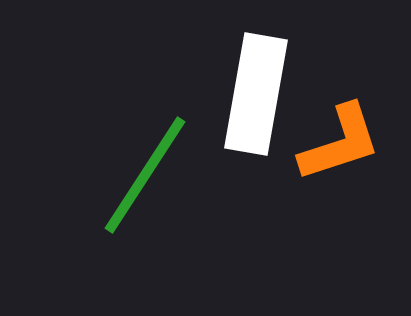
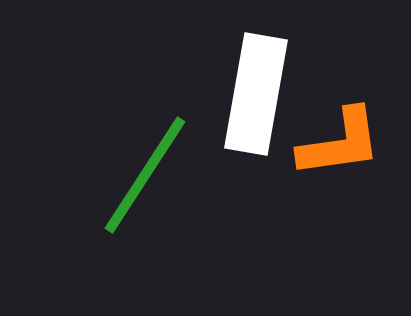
orange L-shape: rotated 10 degrees clockwise
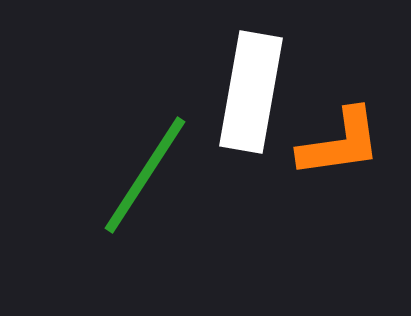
white rectangle: moved 5 px left, 2 px up
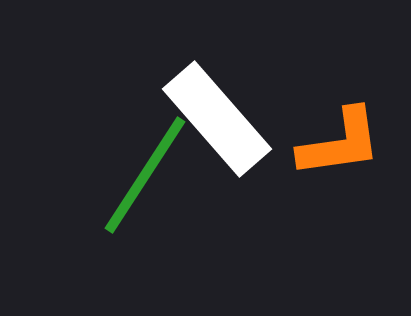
white rectangle: moved 34 px left, 27 px down; rotated 51 degrees counterclockwise
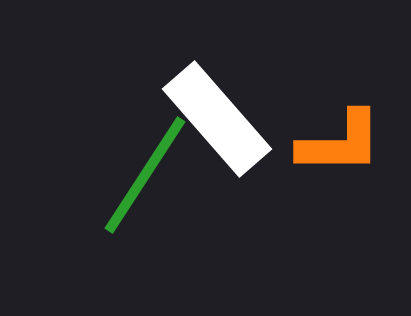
orange L-shape: rotated 8 degrees clockwise
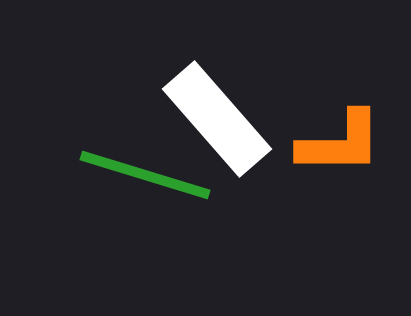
green line: rotated 74 degrees clockwise
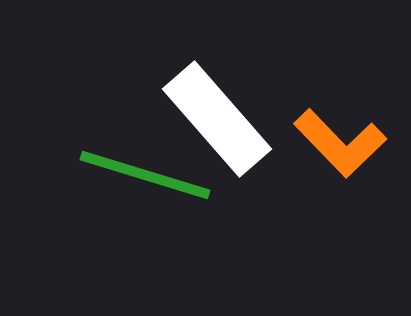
orange L-shape: rotated 46 degrees clockwise
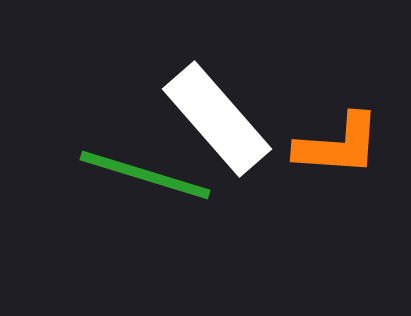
orange L-shape: moved 2 px left, 2 px down; rotated 42 degrees counterclockwise
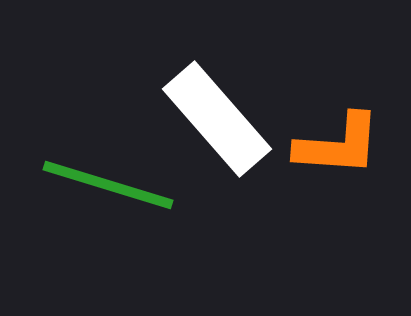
green line: moved 37 px left, 10 px down
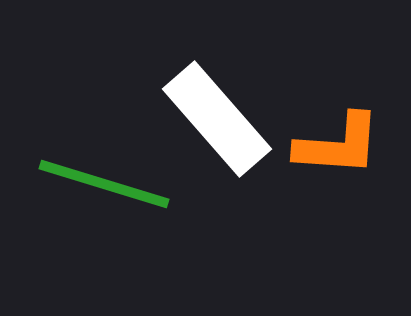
green line: moved 4 px left, 1 px up
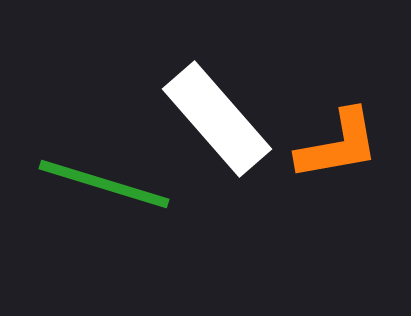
orange L-shape: rotated 14 degrees counterclockwise
